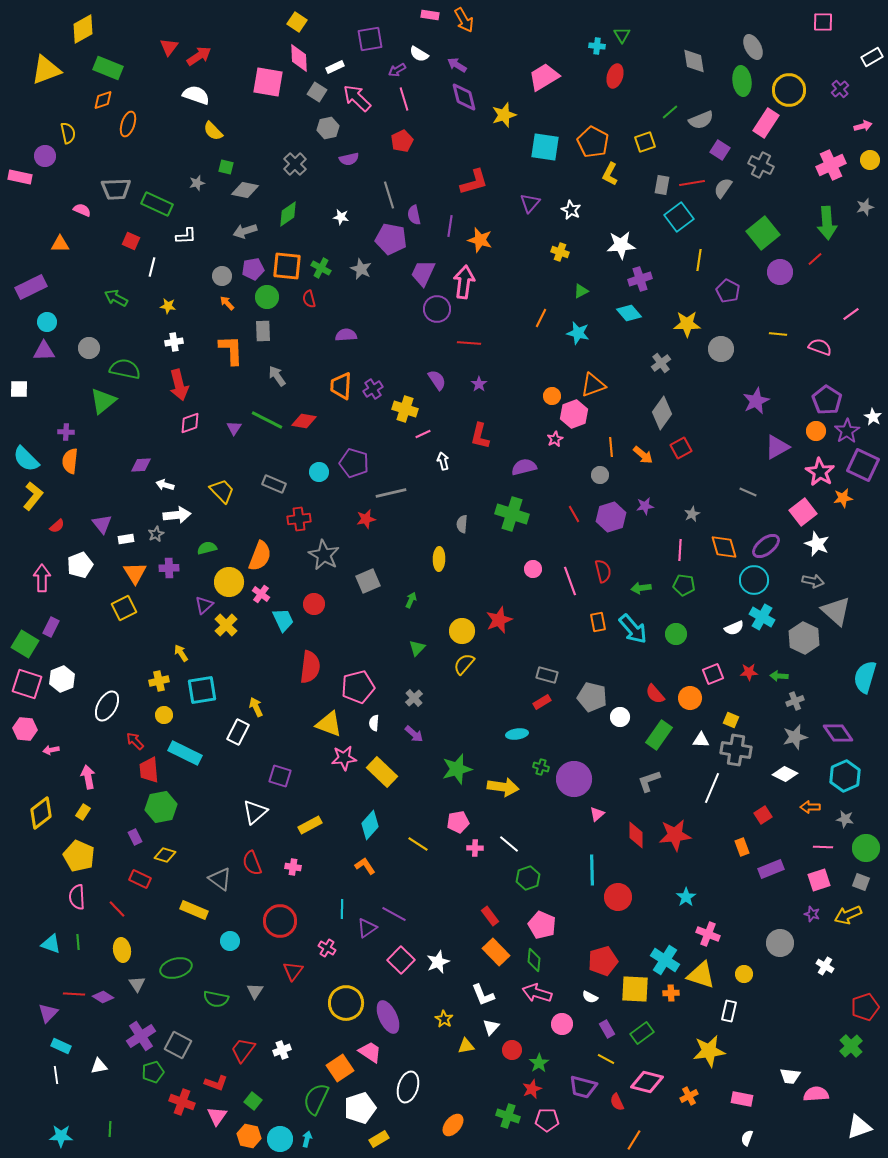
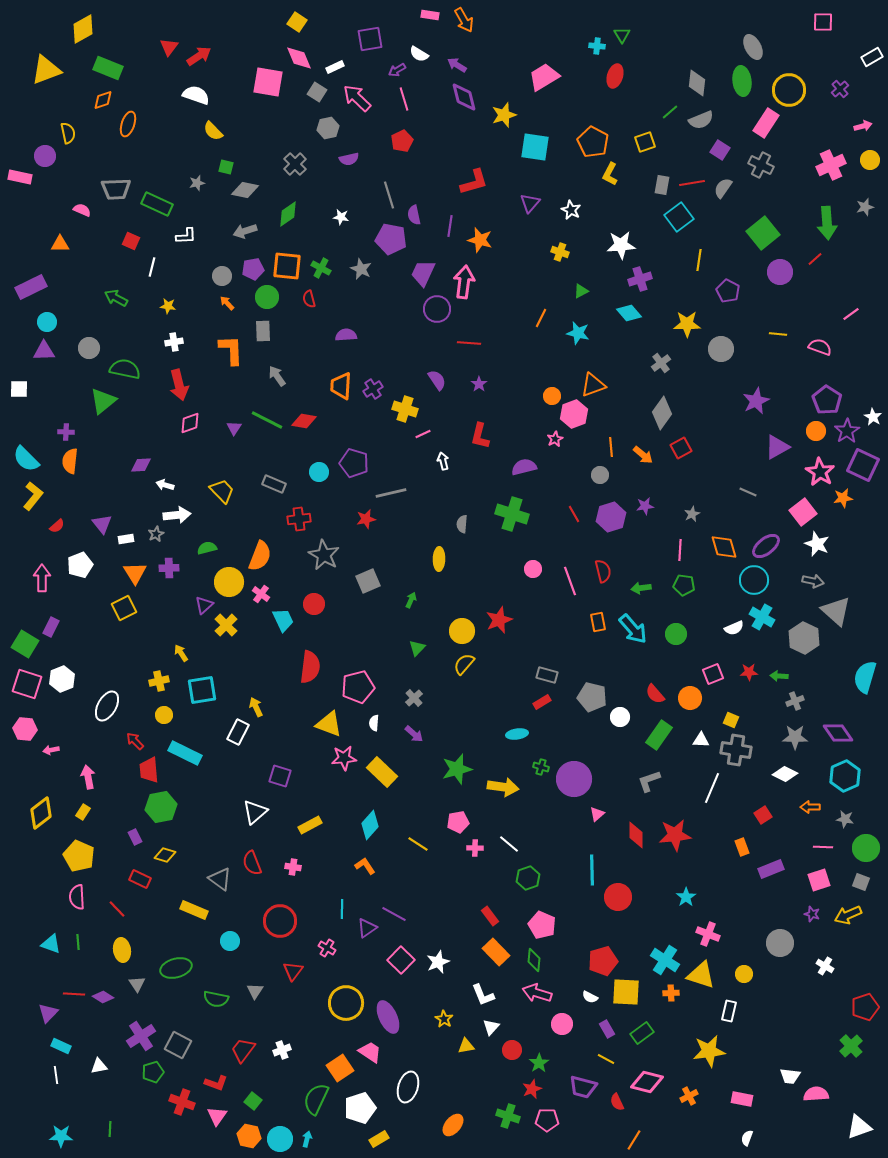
pink diamond at (299, 58): rotated 20 degrees counterclockwise
gray diamond at (694, 61): moved 3 px right, 22 px down; rotated 16 degrees clockwise
cyan square at (545, 147): moved 10 px left
gray star at (795, 737): rotated 15 degrees clockwise
yellow square at (635, 989): moved 9 px left, 3 px down
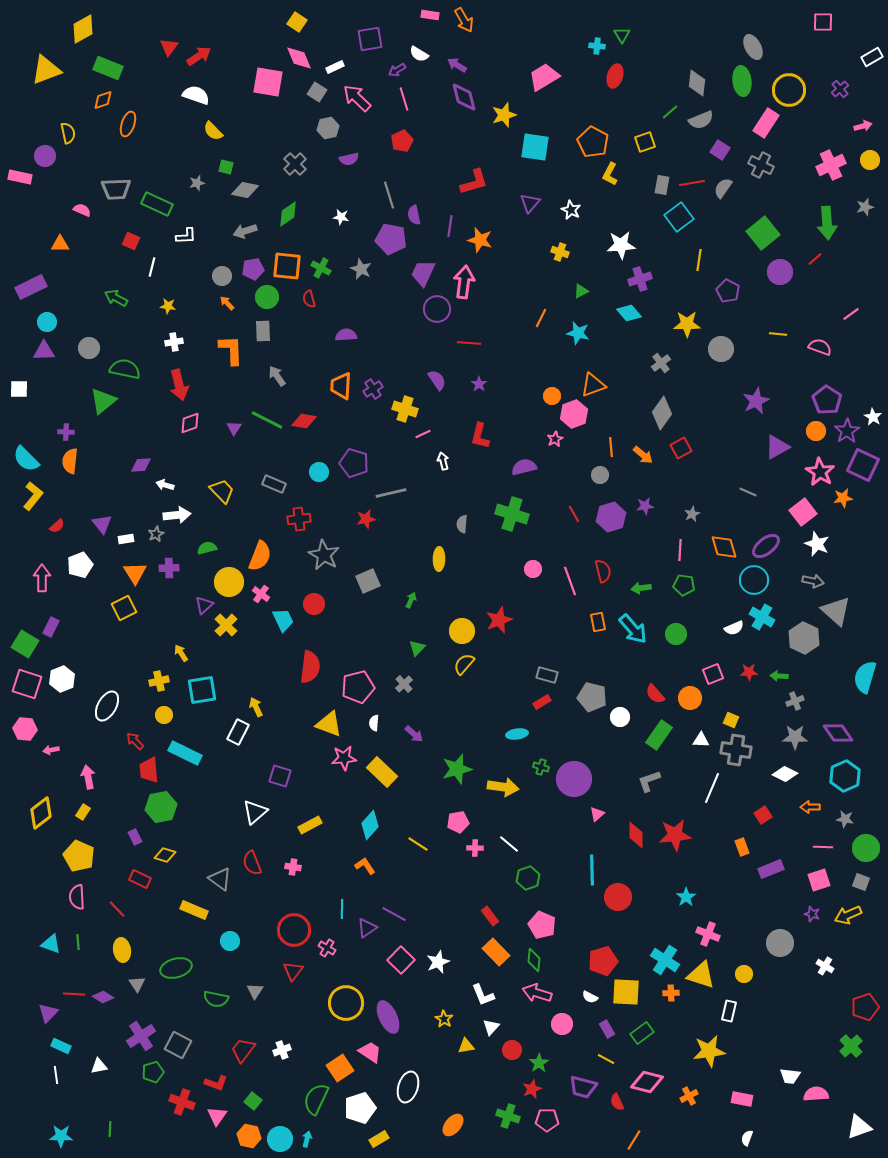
gray cross at (414, 698): moved 10 px left, 14 px up
red circle at (280, 921): moved 14 px right, 9 px down
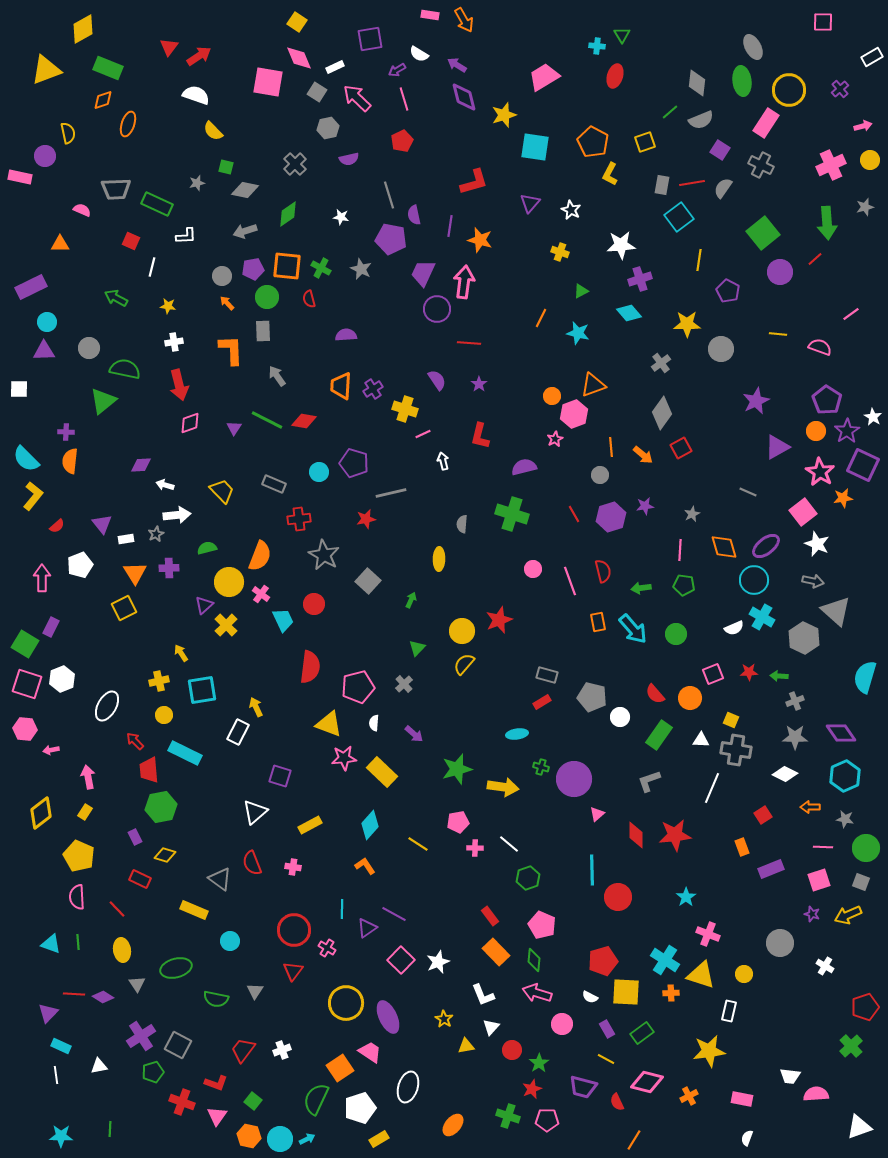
gray square at (368, 581): rotated 25 degrees counterclockwise
purple diamond at (838, 733): moved 3 px right
yellow rectangle at (83, 812): moved 2 px right
cyan arrow at (307, 1139): rotated 49 degrees clockwise
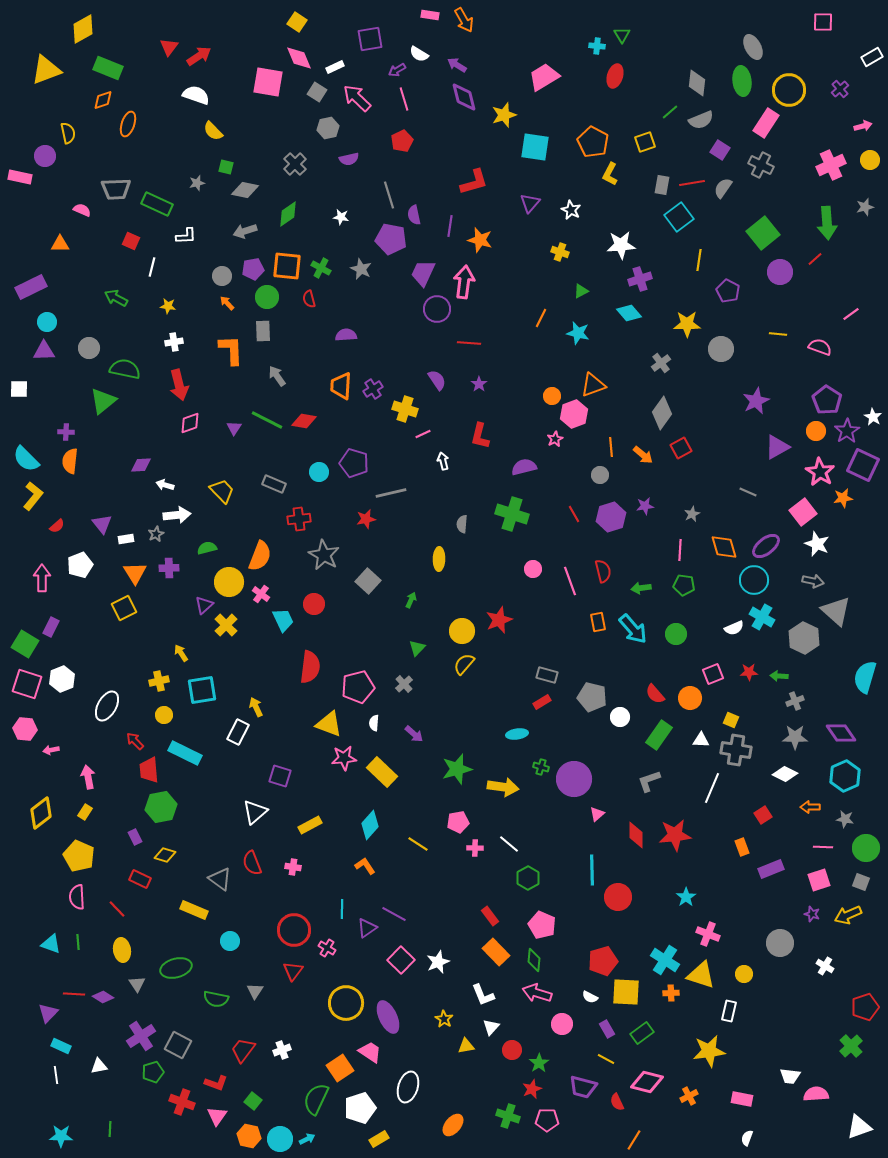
green hexagon at (528, 878): rotated 10 degrees counterclockwise
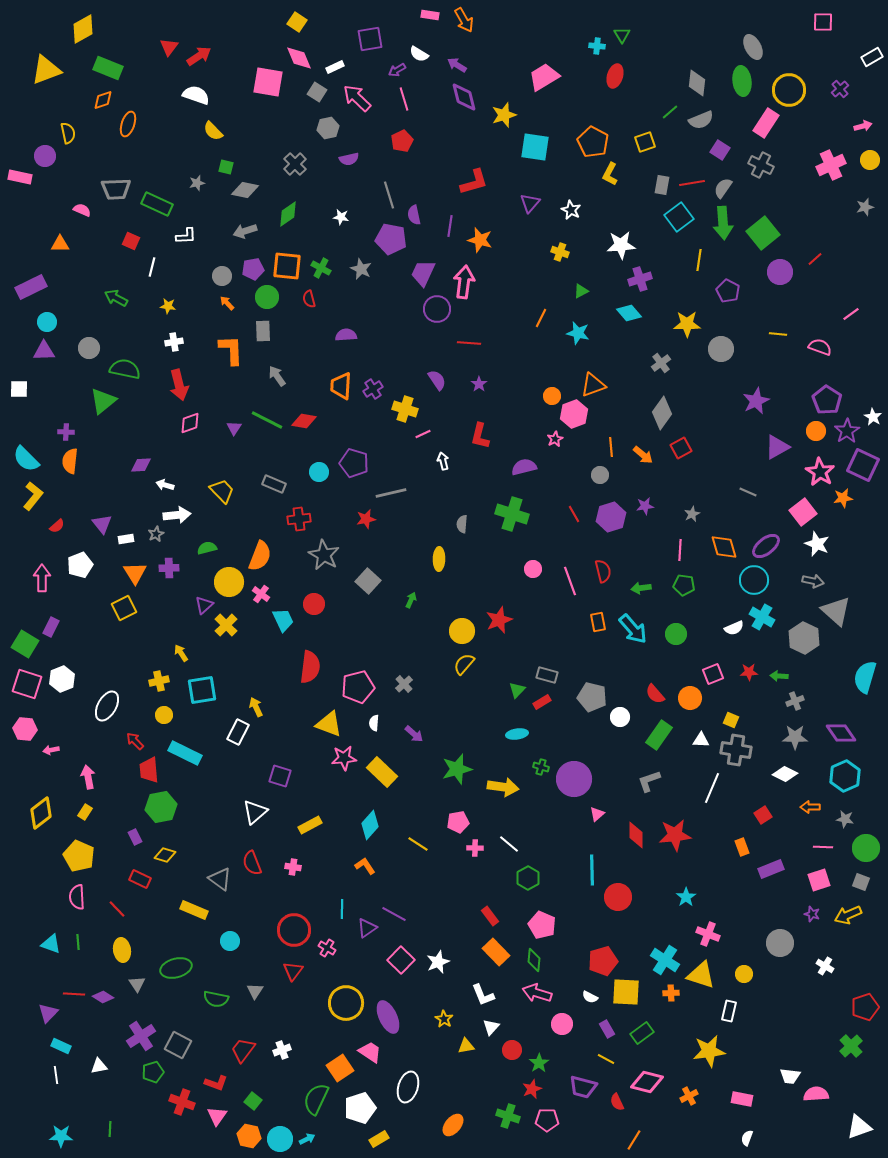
green arrow at (827, 223): moved 104 px left
green triangle at (417, 648): moved 100 px right, 42 px down
